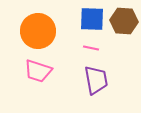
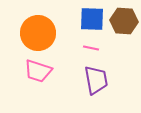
orange circle: moved 2 px down
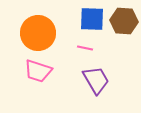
pink line: moved 6 px left
purple trapezoid: rotated 20 degrees counterclockwise
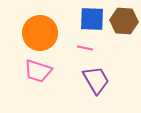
orange circle: moved 2 px right
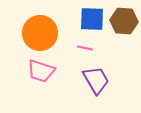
pink trapezoid: moved 3 px right
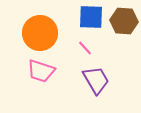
blue square: moved 1 px left, 2 px up
pink line: rotated 35 degrees clockwise
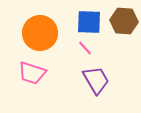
blue square: moved 2 px left, 5 px down
pink trapezoid: moved 9 px left, 2 px down
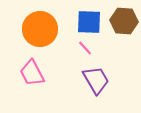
orange circle: moved 4 px up
pink trapezoid: rotated 44 degrees clockwise
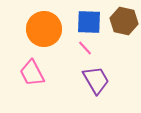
brown hexagon: rotated 8 degrees clockwise
orange circle: moved 4 px right
